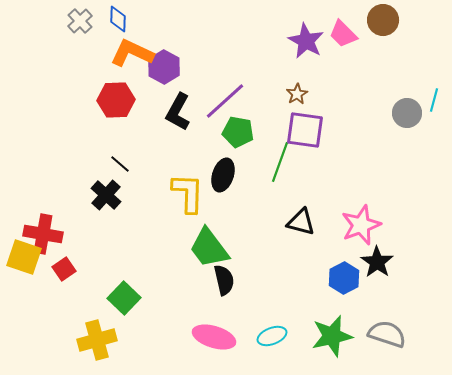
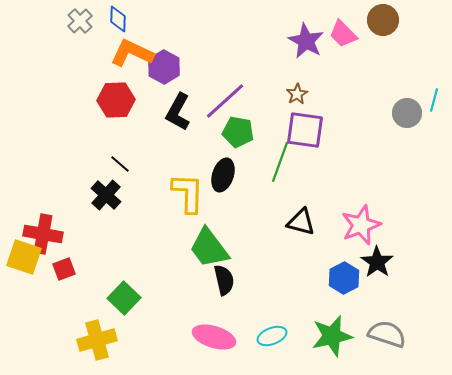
red square: rotated 15 degrees clockwise
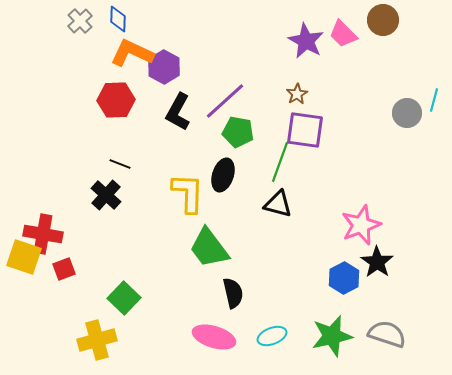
black line: rotated 20 degrees counterclockwise
black triangle: moved 23 px left, 18 px up
black semicircle: moved 9 px right, 13 px down
